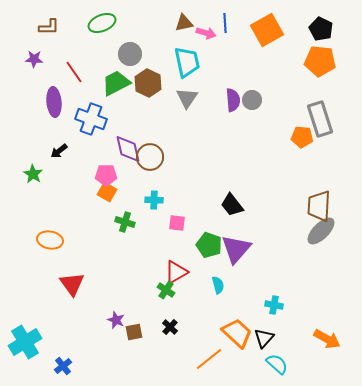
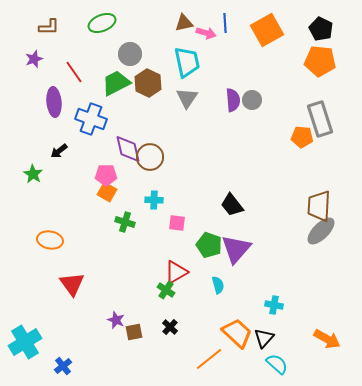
purple star at (34, 59): rotated 24 degrees counterclockwise
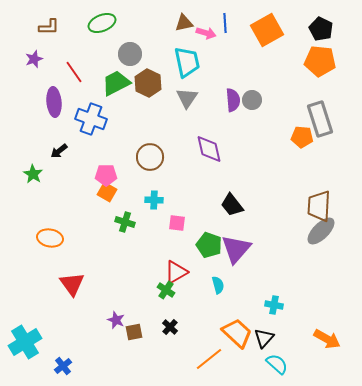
purple diamond at (128, 149): moved 81 px right
orange ellipse at (50, 240): moved 2 px up
